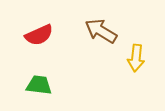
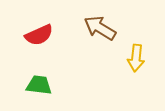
brown arrow: moved 1 px left, 3 px up
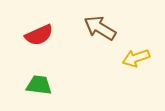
yellow arrow: rotated 64 degrees clockwise
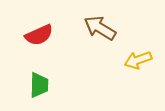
yellow arrow: moved 2 px right, 2 px down
green trapezoid: rotated 84 degrees clockwise
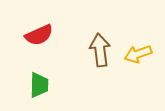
brown arrow: moved 22 px down; rotated 52 degrees clockwise
yellow arrow: moved 6 px up
